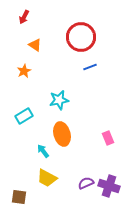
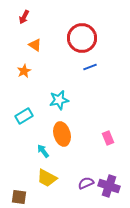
red circle: moved 1 px right, 1 px down
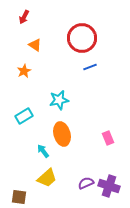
yellow trapezoid: rotated 70 degrees counterclockwise
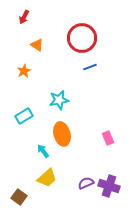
orange triangle: moved 2 px right
brown square: rotated 28 degrees clockwise
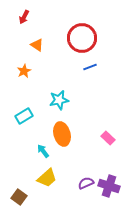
pink rectangle: rotated 24 degrees counterclockwise
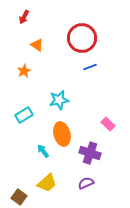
cyan rectangle: moved 1 px up
pink rectangle: moved 14 px up
yellow trapezoid: moved 5 px down
purple cross: moved 19 px left, 33 px up
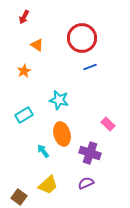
cyan star: rotated 24 degrees clockwise
yellow trapezoid: moved 1 px right, 2 px down
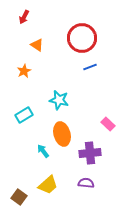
purple cross: rotated 25 degrees counterclockwise
purple semicircle: rotated 28 degrees clockwise
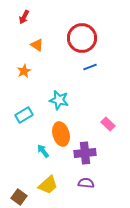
orange ellipse: moved 1 px left
purple cross: moved 5 px left
